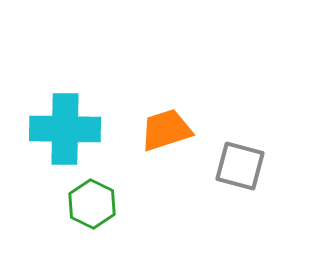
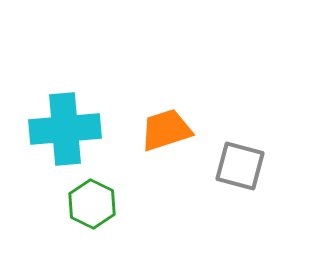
cyan cross: rotated 6 degrees counterclockwise
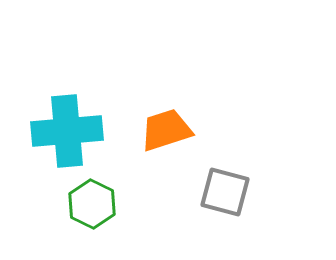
cyan cross: moved 2 px right, 2 px down
gray square: moved 15 px left, 26 px down
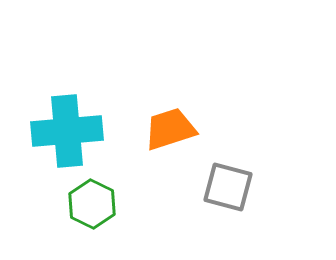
orange trapezoid: moved 4 px right, 1 px up
gray square: moved 3 px right, 5 px up
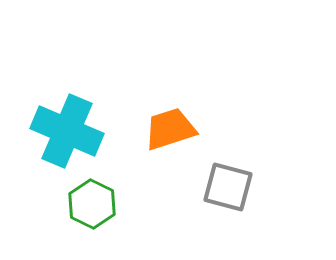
cyan cross: rotated 28 degrees clockwise
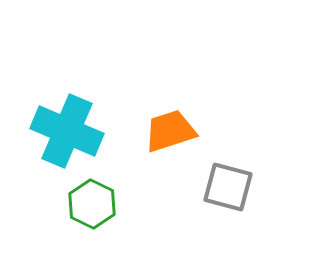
orange trapezoid: moved 2 px down
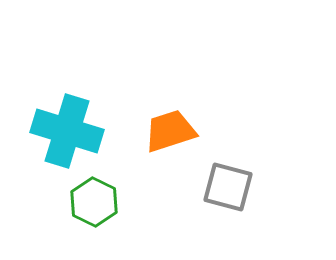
cyan cross: rotated 6 degrees counterclockwise
green hexagon: moved 2 px right, 2 px up
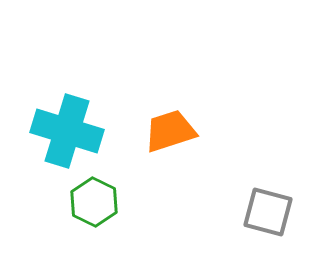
gray square: moved 40 px right, 25 px down
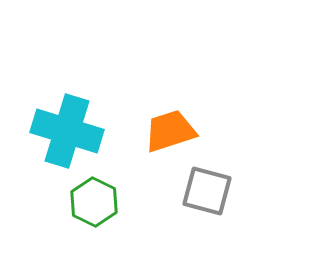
gray square: moved 61 px left, 21 px up
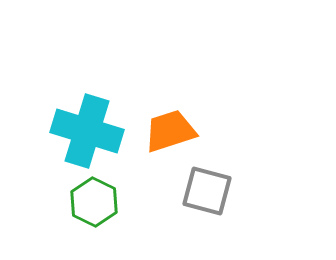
cyan cross: moved 20 px right
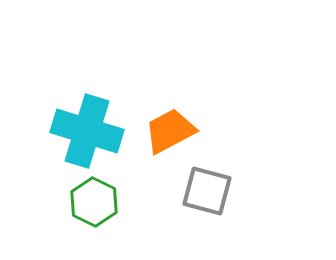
orange trapezoid: rotated 10 degrees counterclockwise
